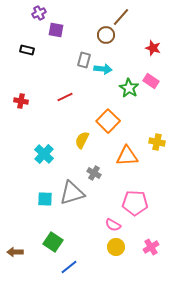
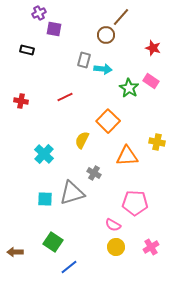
purple square: moved 2 px left, 1 px up
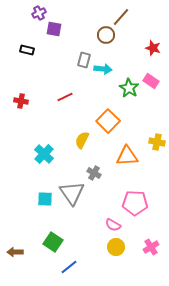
gray triangle: rotated 48 degrees counterclockwise
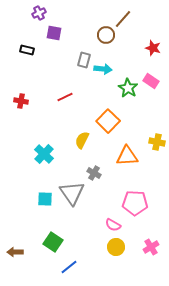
brown line: moved 2 px right, 2 px down
purple square: moved 4 px down
green star: moved 1 px left
